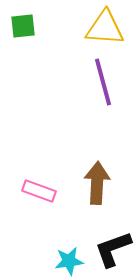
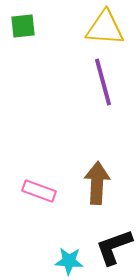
black L-shape: moved 1 px right, 2 px up
cyan star: rotated 12 degrees clockwise
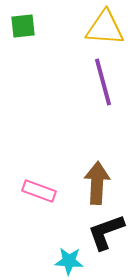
black L-shape: moved 8 px left, 15 px up
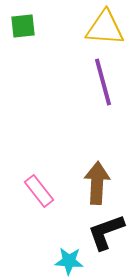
pink rectangle: rotated 32 degrees clockwise
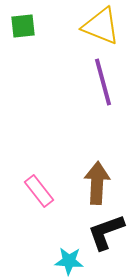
yellow triangle: moved 4 px left, 2 px up; rotated 18 degrees clockwise
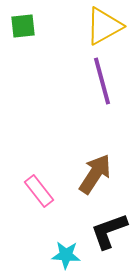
yellow triangle: moved 3 px right; rotated 51 degrees counterclockwise
purple line: moved 1 px left, 1 px up
brown arrow: moved 2 px left, 9 px up; rotated 30 degrees clockwise
black L-shape: moved 3 px right, 1 px up
cyan star: moved 3 px left, 6 px up
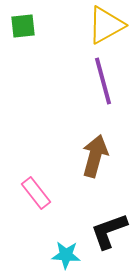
yellow triangle: moved 2 px right, 1 px up
purple line: moved 1 px right
brown arrow: moved 18 px up; rotated 18 degrees counterclockwise
pink rectangle: moved 3 px left, 2 px down
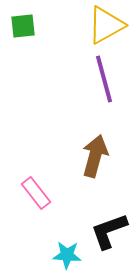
purple line: moved 1 px right, 2 px up
cyan star: moved 1 px right
